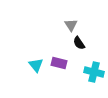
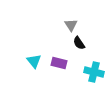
cyan triangle: moved 2 px left, 4 px up
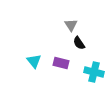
purple rectangle: moved 2 px right
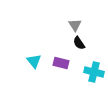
gray triangle: moved 4 px right
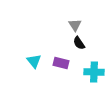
cyan cross: rotated 12 degrees counterclockwise
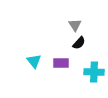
black semicircle: rotated 104 degrees counterclockwise
purple rectangle: rotated 14 degrees counterclockwise
